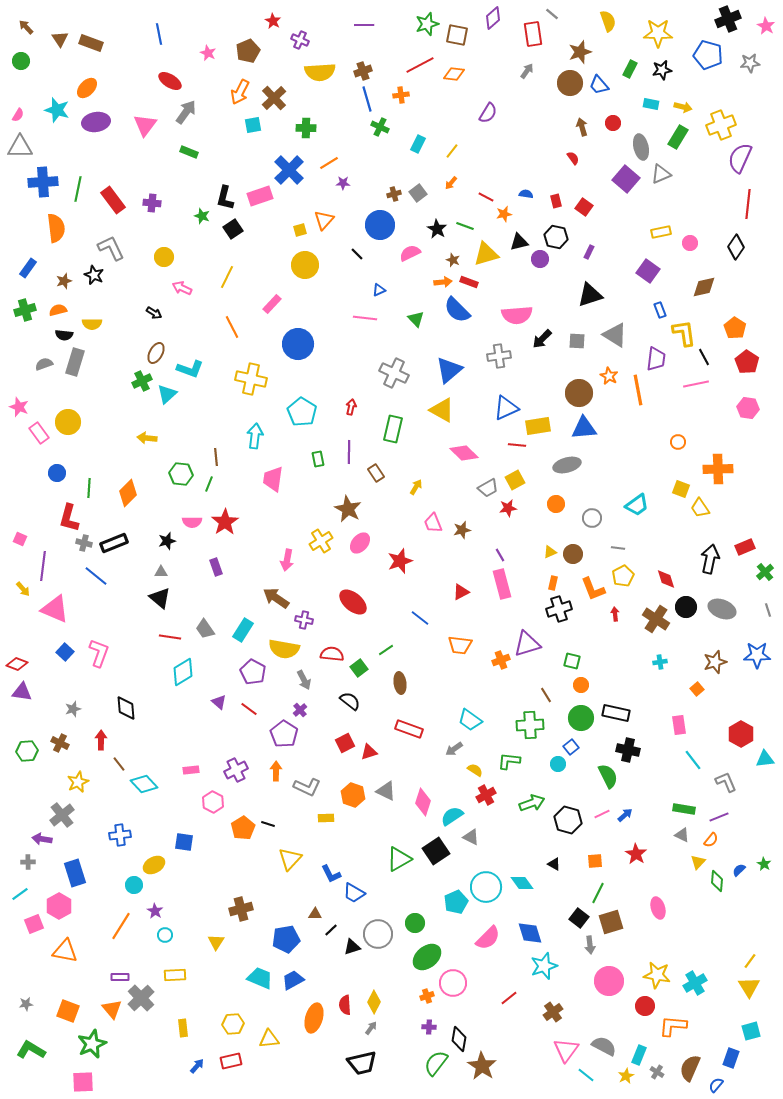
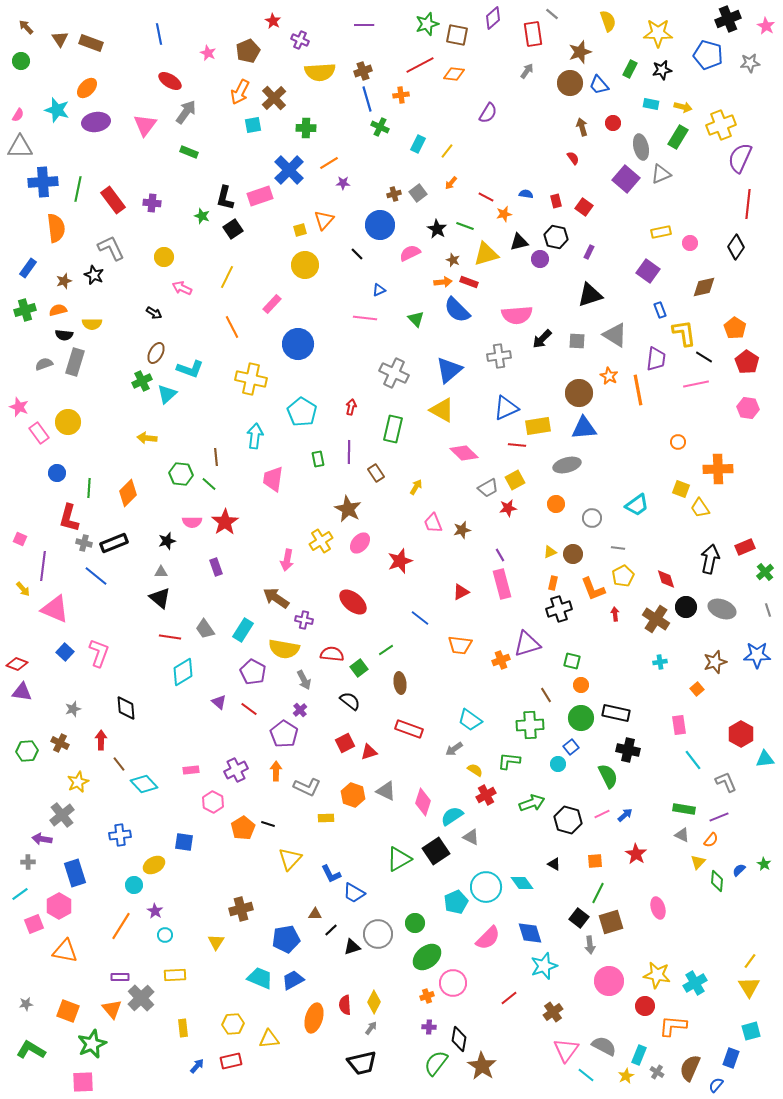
yellow line at (452, 151): moved 5 px left
black line at (704, 357): rotated 30 degrees counterclockwise
green line at (209, 484): rotated 70 degrees counterclockwise
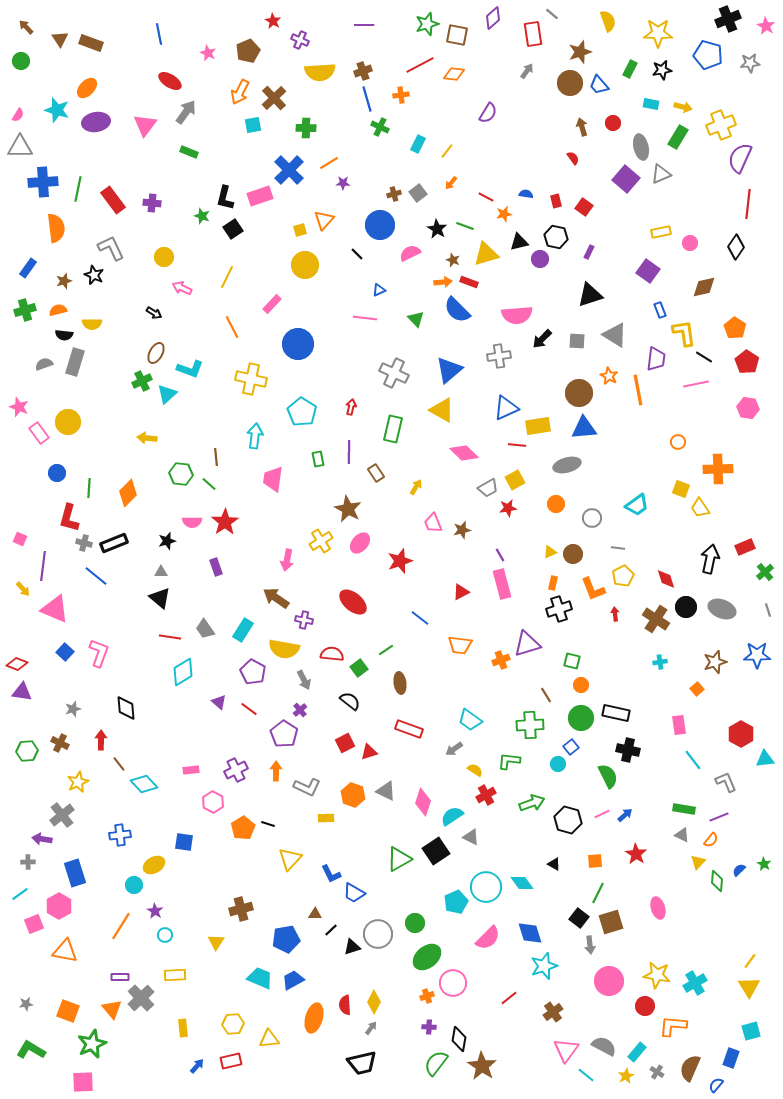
cyan rectangle at (639, 1055): moved 2 px left, 3 px up; rotated 18 degrees clockwise
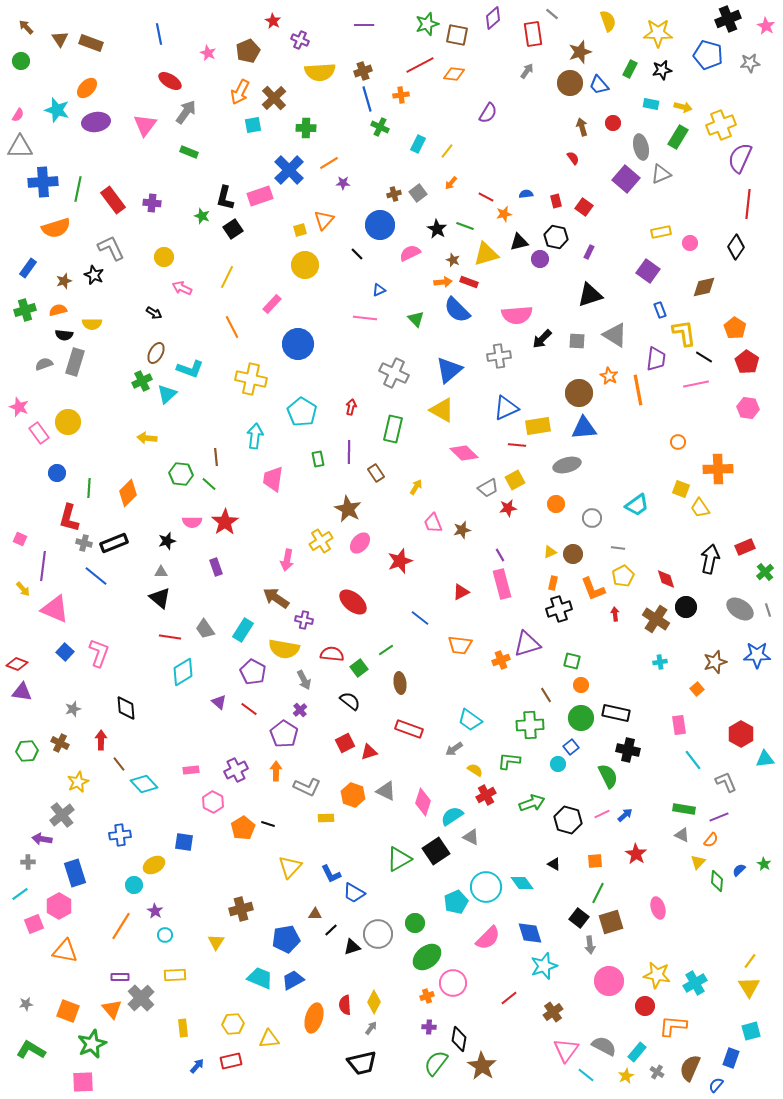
blue semicircle at (526, 194): rotated 16 degrees counterclockwise
orange semicircle at (56, 228): rotated 80 degrees clockwise
gray ellipse at (722, 609): moved 18 px right; rotated 12 degrees clockwise
yellow triangle at (290, 859): moved 8 px down
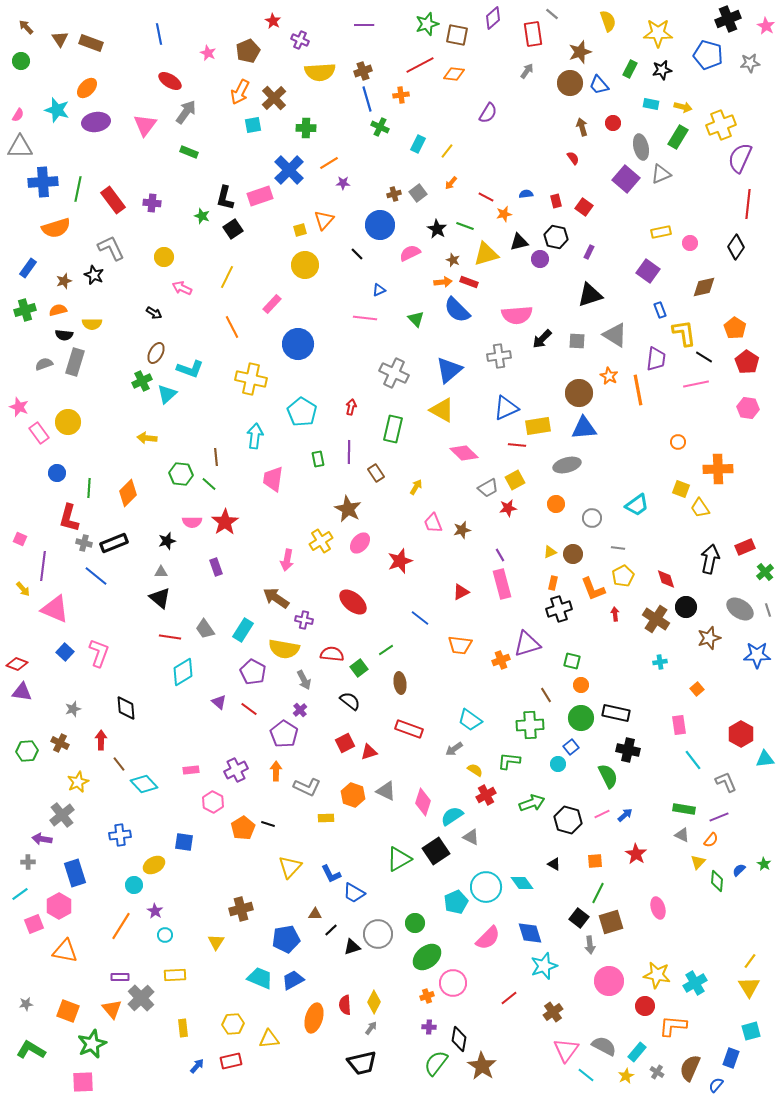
brown star at (715, 662): moved 6 px left, 24 px up
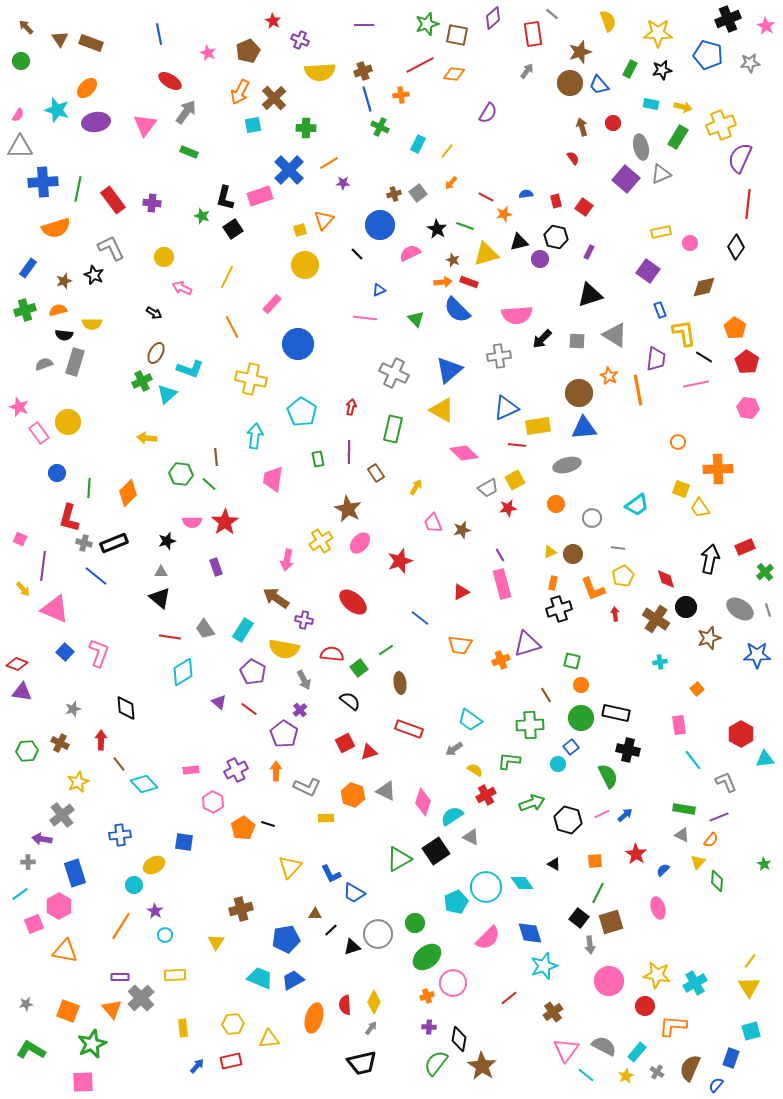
blue semicircle at (739, 870): moved 76 px left
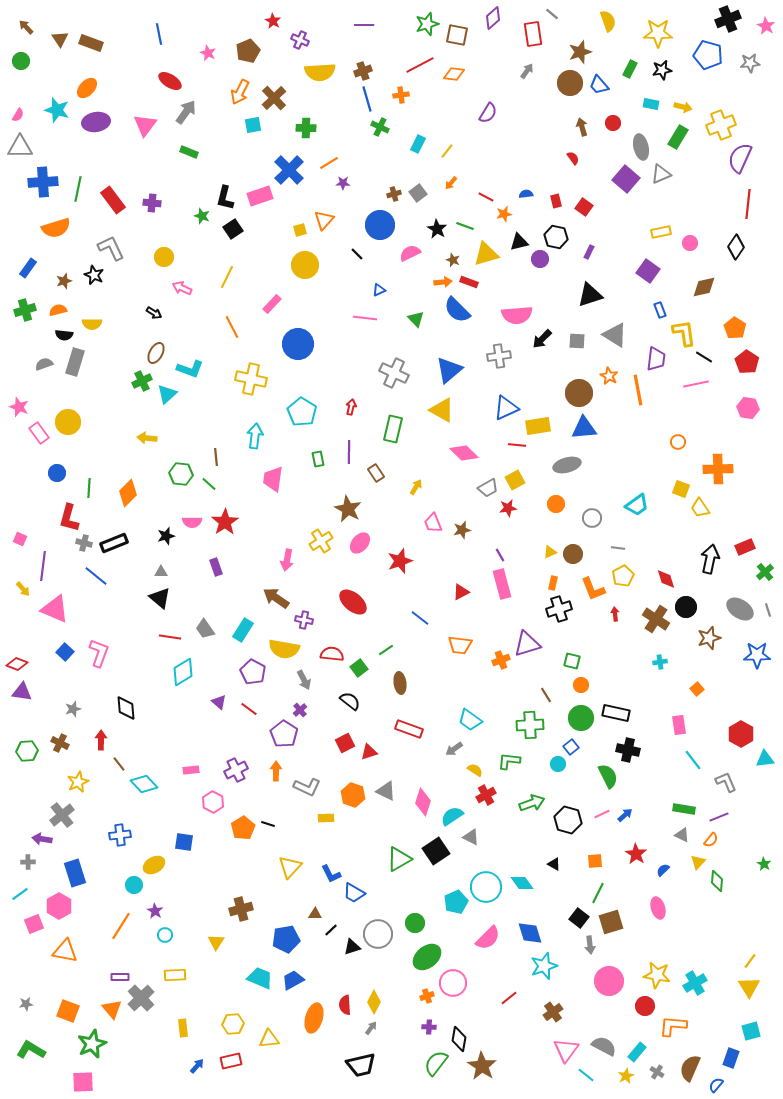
black star at (167, 541): moved 1 px left, 5 px up
black trapezoid at (362, 1063): moved 1 px left, 2 px down
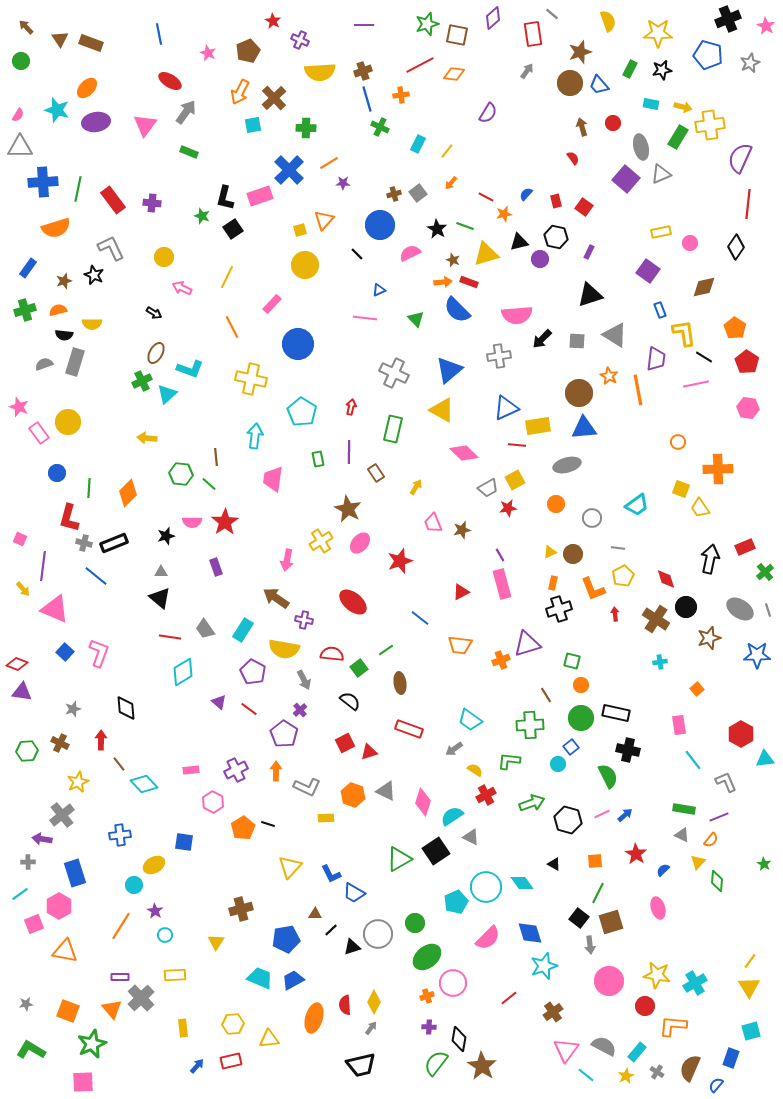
gray star at (750, 63): rotated 18 degrees counterclockwise
yellow cross at (721, 125): moved 11 px left; rotated 12 degrees clockwise
blue semicircle at (526, 194): rotated 40 degrees counterclockwise
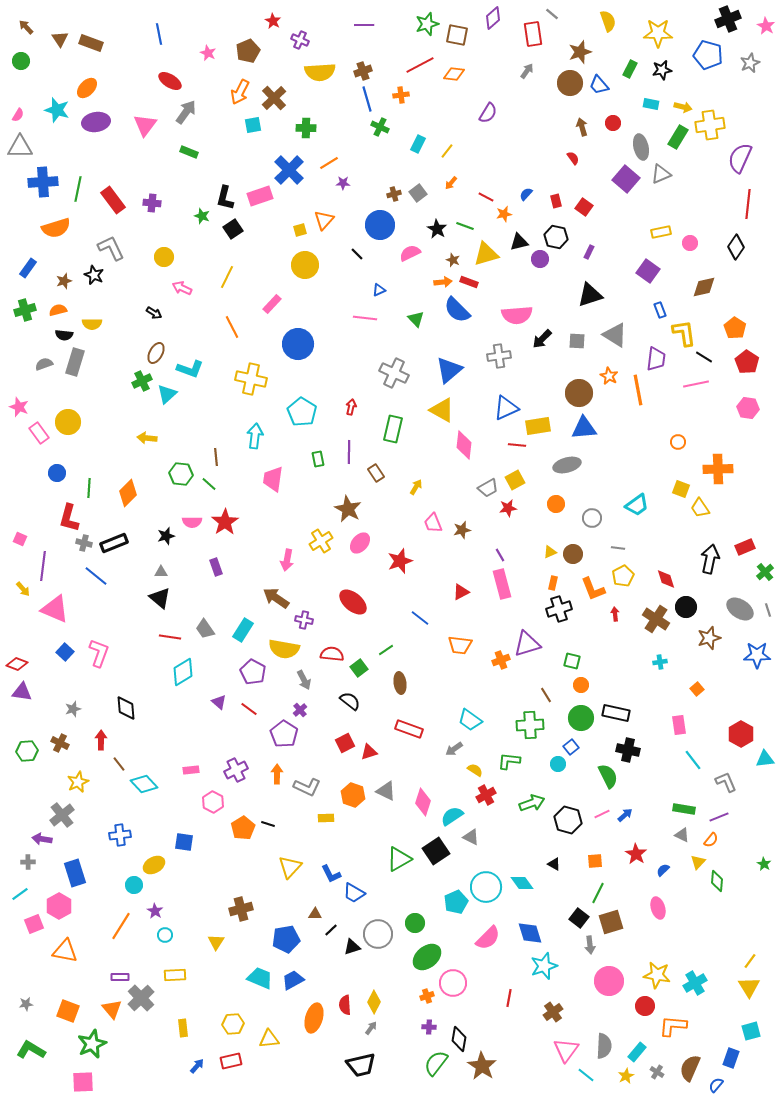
pink diamond at (464, 453): moved 8 px up; rotated 52 degrees clockwise
orange arrow at (276, 771): moved 1 px right, 3 px down
red line at (509, 998): rotated 42 degrees counterclockwise
gray semicircle at (604, 1046): rotated 65 degrees clockwise
